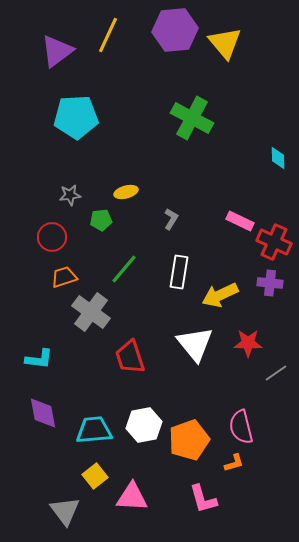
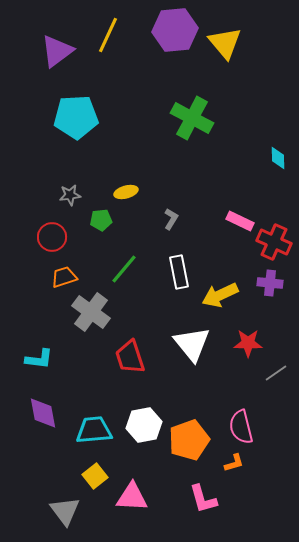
white rectangle: rotated 20 degrees counterclockwise
white triangle: moved 3 px left
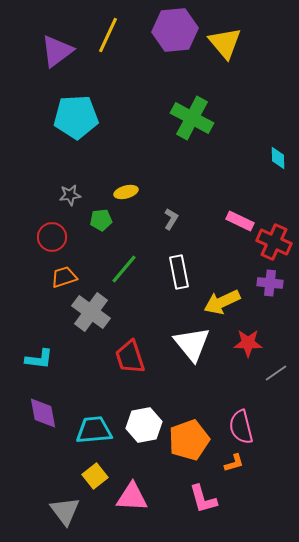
yellow arrow: moved 2 px right, 7 px down
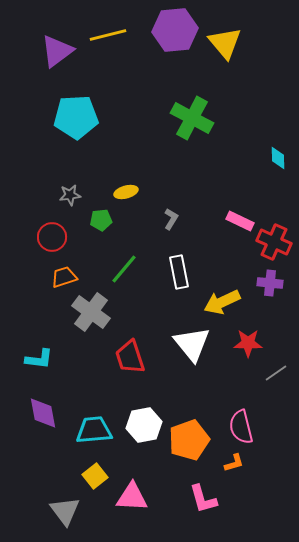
yellow line: rotated 51 degrees clockwise
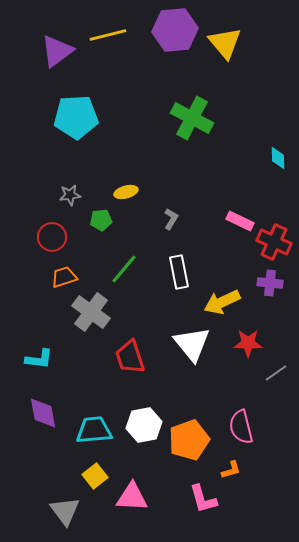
orange L-shape: moved 3 px left, 7 px down
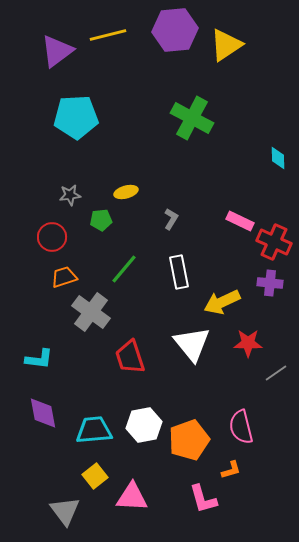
yellow triangle: moved 1 px right, 2 px down; rotated 36 degrees clockwise
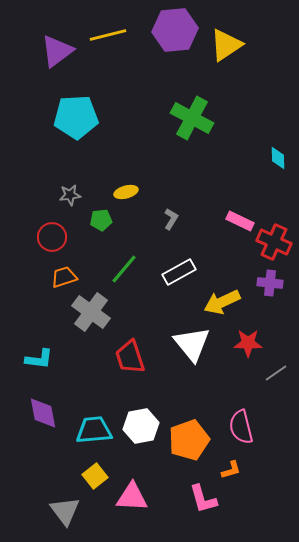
white rectangle: rotated 72 degrees clockwise
white hexagon: moved 3 px left, 1 px down
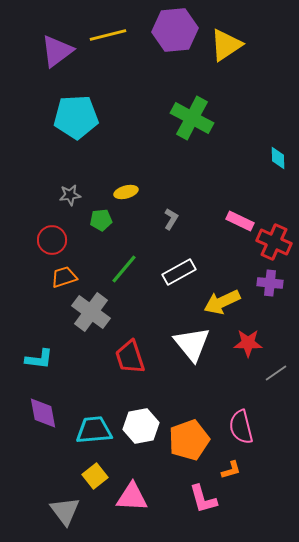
red circle: moved 3 px down
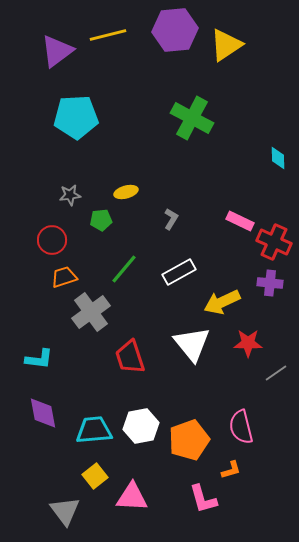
gray cross: rotated 18 degrees clockwise
